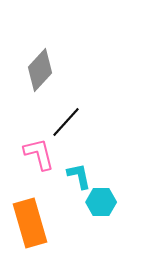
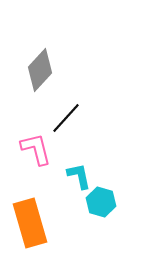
black line: moved 4 px up
pink L-shape: moved 3 px left, 5 px up
cyan hexagon: rotated 16 degrees clockwise
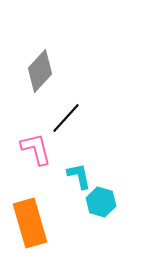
gray diamond: moved 1 px down
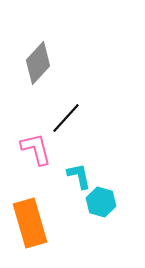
gray diamond: moved 2 px left, 8 px up
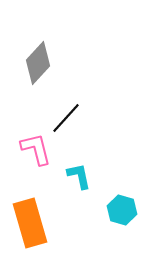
cyan hexagon: moved 21 px right, 8 px down
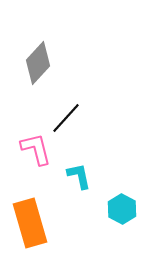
cyan hexagon: moved 1 px up; rotated 12 degrees clockwise
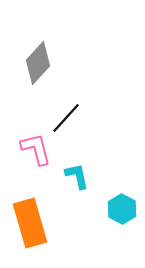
cyan L-shape: moved 2 px left
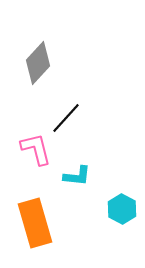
cyan L-shape: rotated 108 degrees clockwise
orange rectangle: moved 5 px right
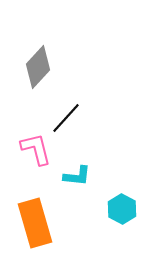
gray diamond: moved 4 px down
